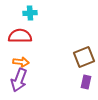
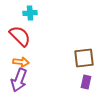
red semicircle: rotated 45 degrees clockwise
brown square: moved 1 px down; rotated 15 degrees clockwise
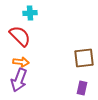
purple rectangle: moved 4 px left, 6 px down
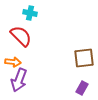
cyan cross: rotated 16 degrees clockwise
red semicircle: moved 1 px right
orange arrow: moved 8 px left
purple rectangle: rotated 16 degrees clockwise
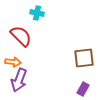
cyan cross: moved 7 px right
purple rectangle: moved 1 px right, 1 px down
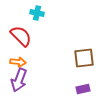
orange arrow: moved 5 px right
purple rectangle: rotated 48 degrees clockwise
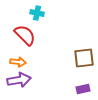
red semicircle: moved 4 px right, 1 px up
purple arrow: rotated 120 degrees counterclockwise
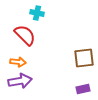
purple arrow: moved 1 px right, 1 px down
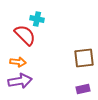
cyan cross: moved 6 px down
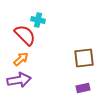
cyan cross: moved 1 px right, 1 px down
orange arrow: moved 3 px right, 3 px up; rotated 49 degrees counterclockwise
purple arrow: moved 1 px left, 1 px up
purple rectangle: moved 1 px up
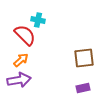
orange arrow: moved 1 px down
